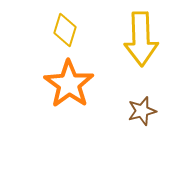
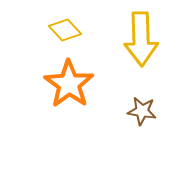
yellow diamond: rotated 60 degrees counterclockwise
brown star: rotated 24 degrees clockwise
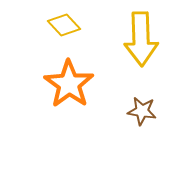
yellow diamond: moved 1 px left, 5 px up
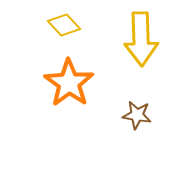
orange star: moved 1 px up
brown star: moved 5 px left, 4 px down
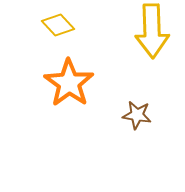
yellow diamond: moved 6 px left
yellow arrow: moved 11 px right, 8 px up
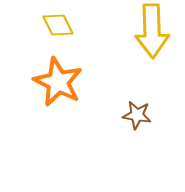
yellow diamond: rotated 16 degrees clockwise
orange star: moved 11 px left, 1 px up; rotated 9 degrees counterclockwise
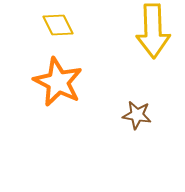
yellow arrow: moved 1 px right
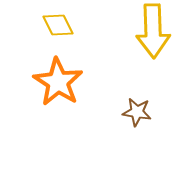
orange star: rotated 6 degrees clockwise
brown star: moved 3 px up
